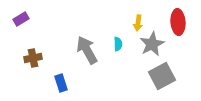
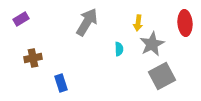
red ellipse: moved 7 px right, 1 px down
cyan semicircle: moved 1 px right, 5 px down
gray arrow: moved 28 px up; rotated 60 degrees clockwise
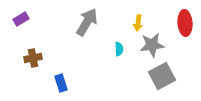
gray star: moved 1 px down; rotated 20 degrees clockwise
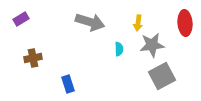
gray arrow: moved 3 px right; rotated 76 degrees clockwise
blue rectangle: moved 7 px right, 1 px down
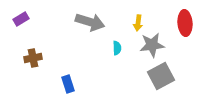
cyan semicircle: moved 2 px left, 1 px up
gray square: moved 1 px left
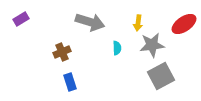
red ellipse: moved 1 px left, 1 px down; rotated 60 degrees clockwise
brown cross: moved 29 px right, 6 px up; rotated 12 degrees counterclockwise
blue rectangle: moved 2 px right, 2 px up
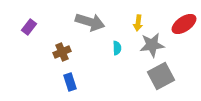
purple rectangle: moved 8 px right, 8 px down; rotated 21 degrees counterclockwise
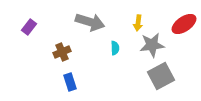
cyan semicircle: moved 2 px left
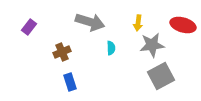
red ellipse: moved 1 px left, 1 px down; rotated 50 degrees clockwise
cyan semicircle: moved 4 px left
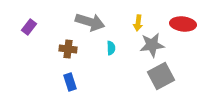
red ellipse: moved 1 px up; rotated 10 degrees counterclockwise
brown cross: moved 6 px right, 3 px up; rotated 30 degrees clockwise
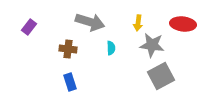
gray star: rotated 15 degrees clockwise
